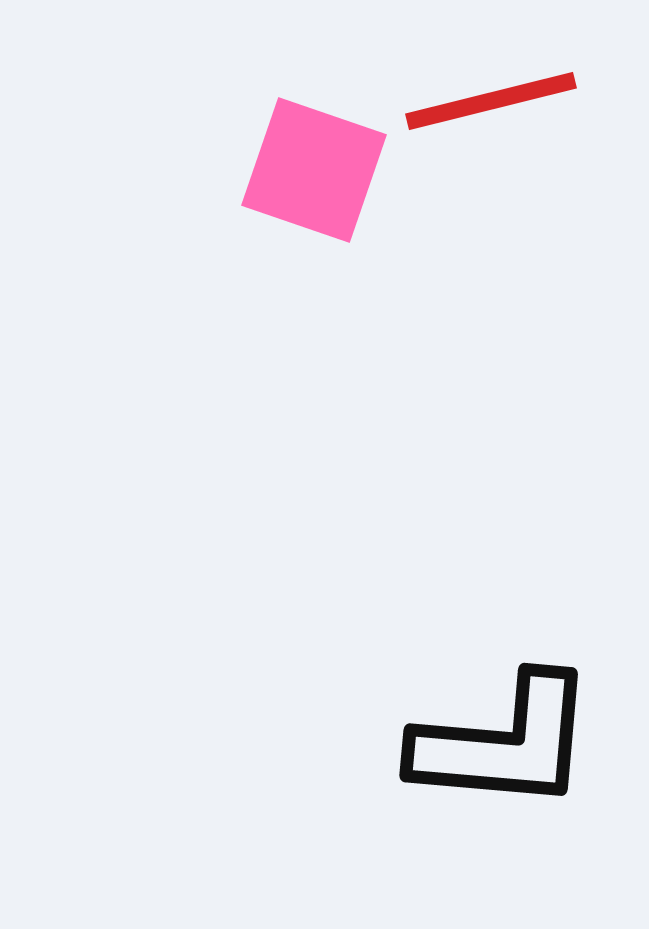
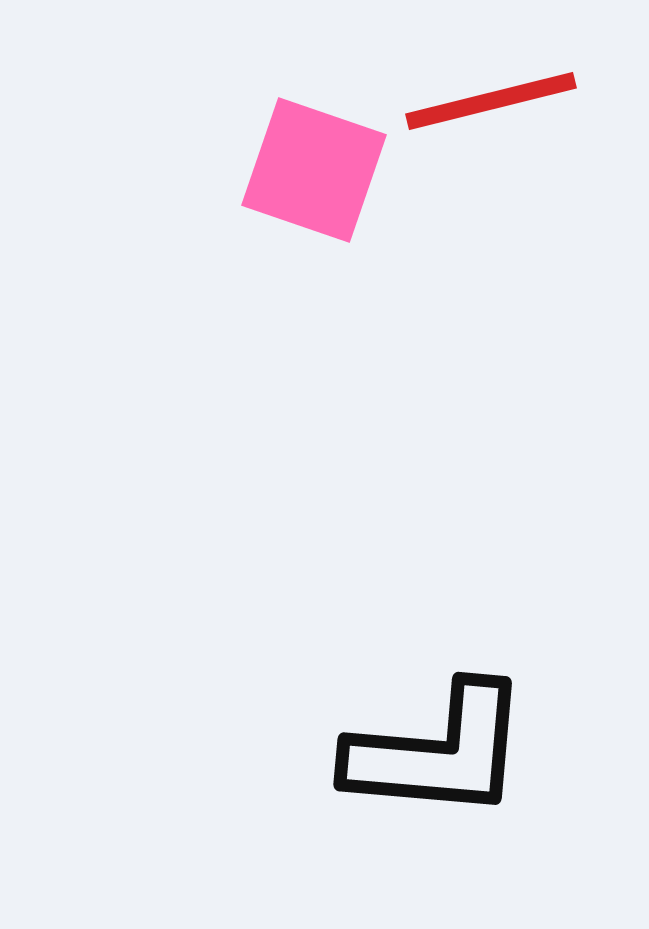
black L-shape: moved 66 px left, 9 px down
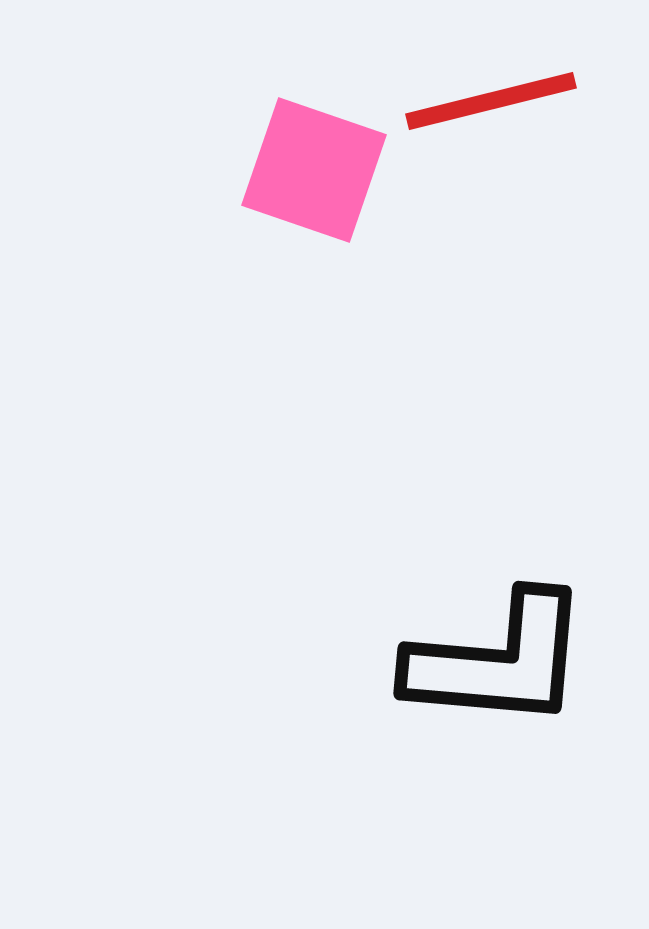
black L-shape: moved 60 px right, 91 px up
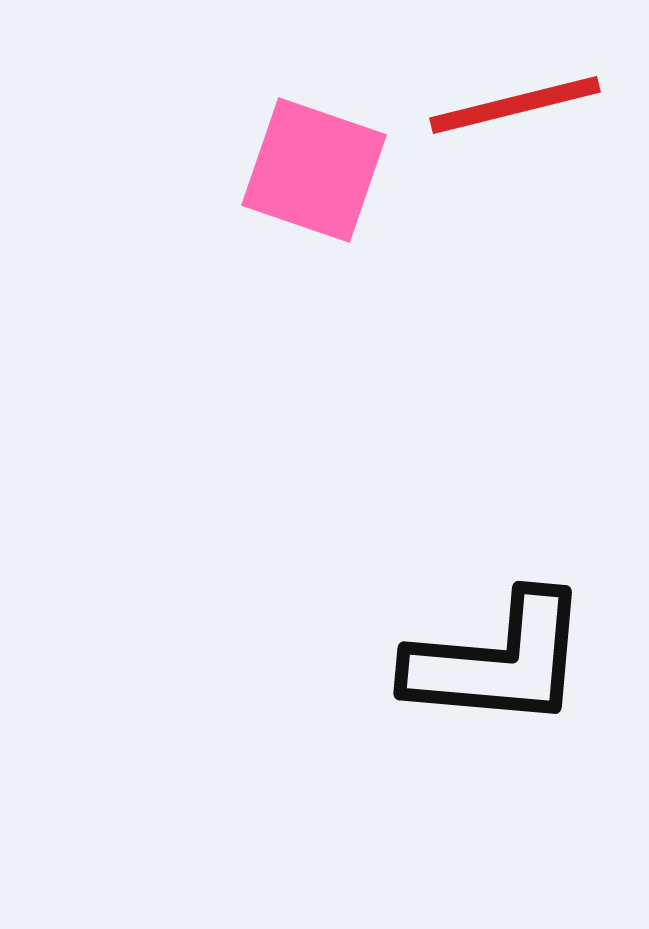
red line: moved 24 px right, 4 px down
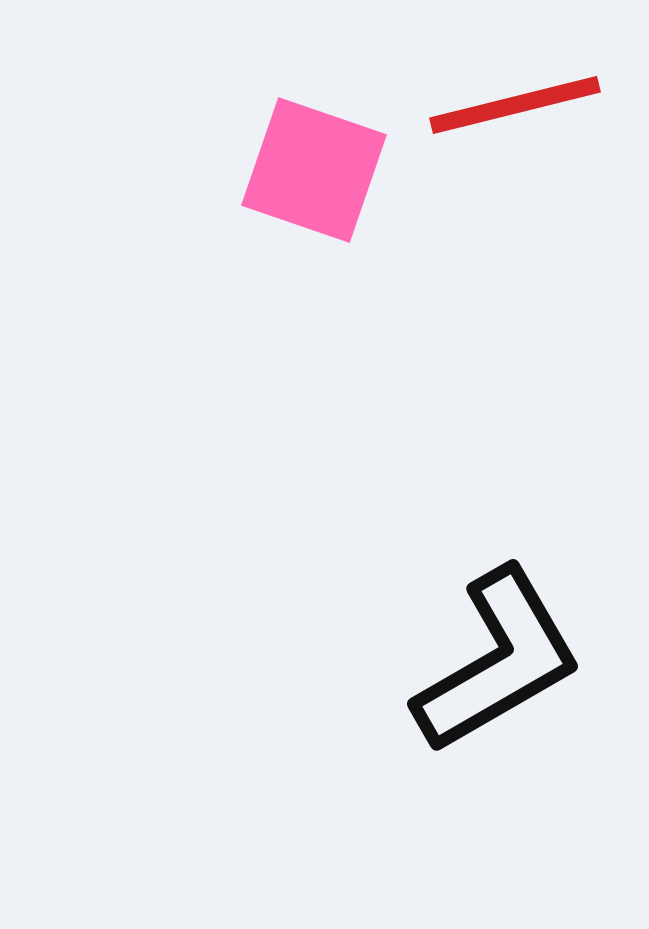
black L-shape: rotated 35 degrees counterclockwise
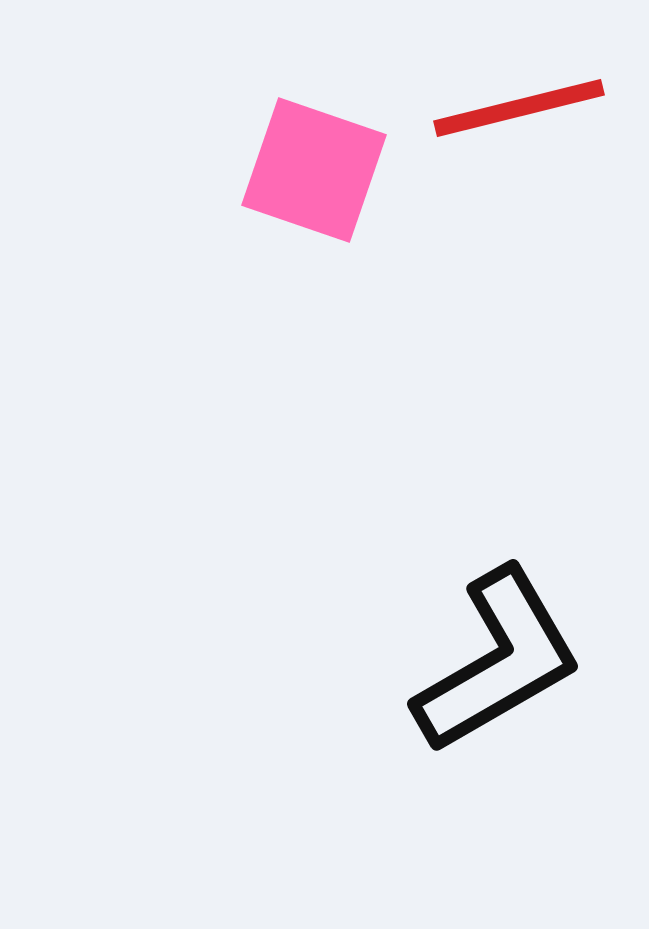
red line: moved 4 px right, 3 px down
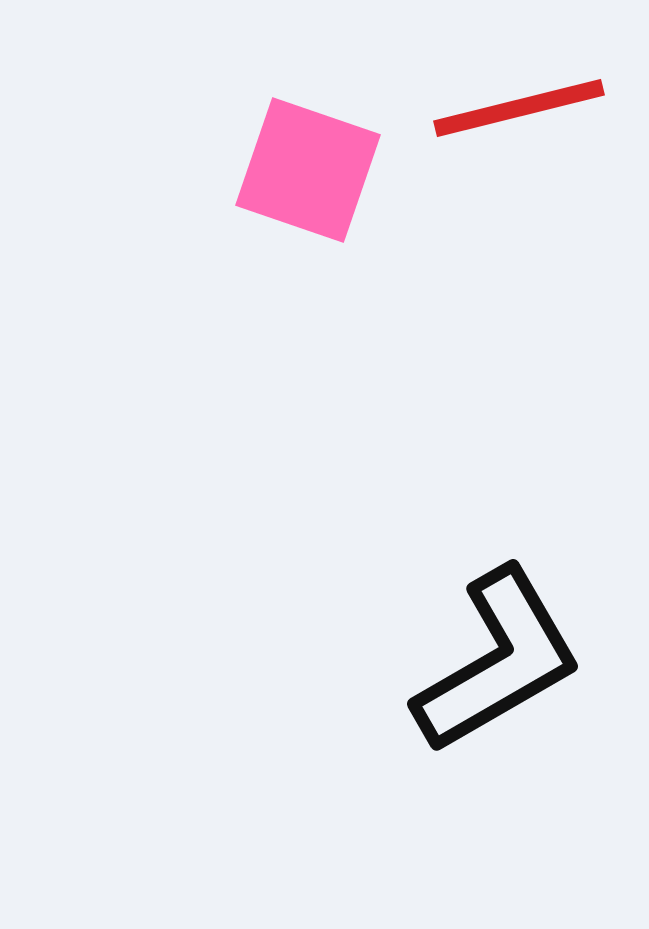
pink square: moved 6 px left
